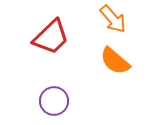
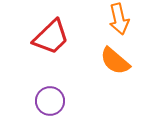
orange arrow: moved 6 px right; rotated 28 degrees clockwise
purple circle: moved 4 px left
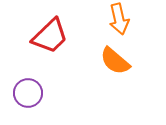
red trapezoid: moved 1 px left, 1 px up
purple circle: moved 22 px left, 8 px up
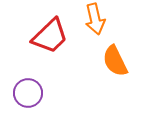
orange arrow: moved 24 px left
orange semicircle: rotated 24 degrees clockwise
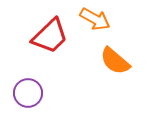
orange arrow: rotated 48 degrees counterclockwise
orange semicircle: rotated 24 degrees counterclockwise
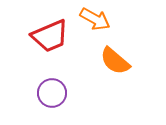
red trapezoid: rotated 21 degrees clockwise
purple circle: moved 24 px right
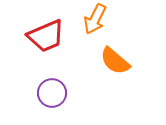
orange arrow: rotated 88 degrees clockwise
red trapezoid: moved 4 px left
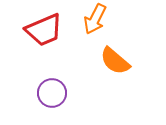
red trapezoid: moved 2 px left, 6 px up
